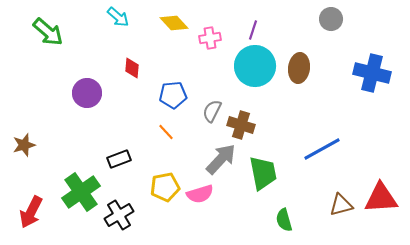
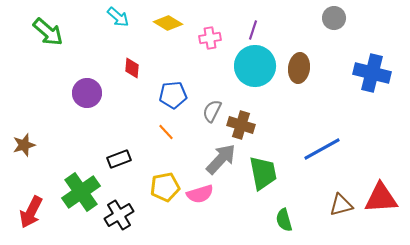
gray circle: moved 3 px right, 1 px up
yellow diamond: moved 6 px left; rotated 16 degrees counterclockwise
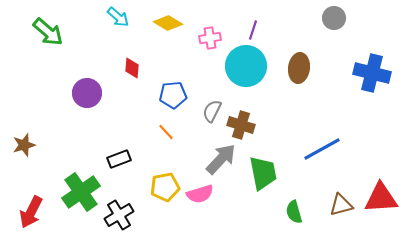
cyan circle: moved 9 px left
green semicircle: moved 10 px right, 8 px up
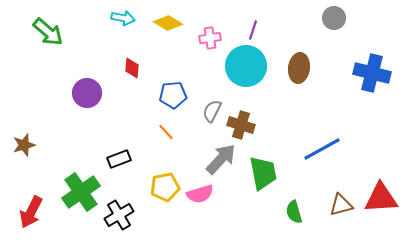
cyan arrow: moved 5 px right, 1 px down; rotated 30 degrees counterclockwise
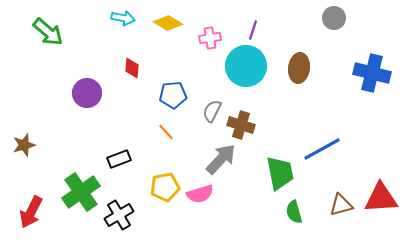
green trapezoid: moved 17 px right
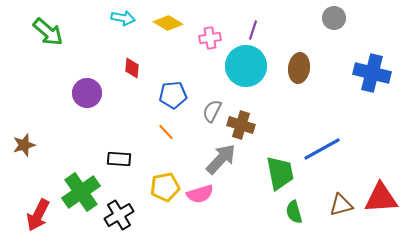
black rectangle: rotated 25 degrees clockwise
red arrow: moved 7 px right, 3 px down
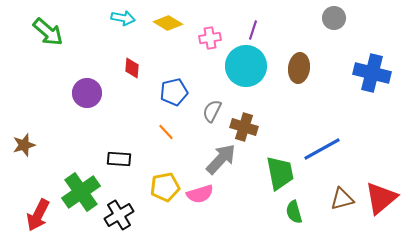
blue pentagon: moved 1 px right, 3 px up; rotated 8 degrees counterclockwise
brown cross: moved 3 px right, 2 px down
red triangle: rotated 36 degrees counterclockwise
brown triangle: moved 1 px right, 6 px up
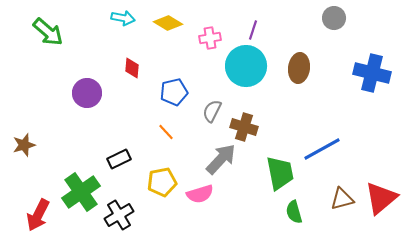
black rectangle: rotated 30 degrees counterclockwise
yellow pentagon: moved 3 px left, 5 px up
